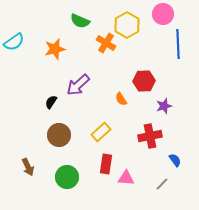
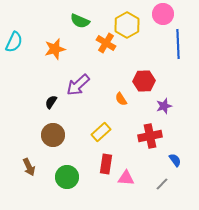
cyan semicircle: rotated 30 degrees counterclockwise
brown circle: moved 6 px left
brown arrow: moved 1 px right
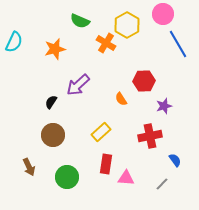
blue line: rotated 28 degrees counterclockwise
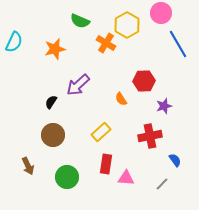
pink circle: moved 2 px left, 1 px up
brown arrow: moved 1 px left, 1 px up
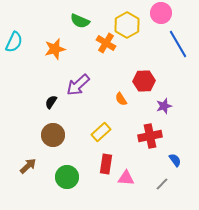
brown arrow: rotated 108 degrees counterclockwise
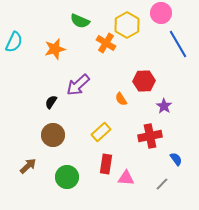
purple star: rotated 21 degrees counterclockwise
blue semicircle: moved 1 px right, 1 px up
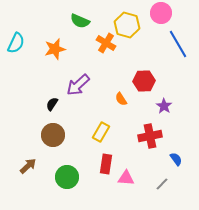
yellow hexagon: rotated 15 degrees counterclockwise
cyan semicircle: moved 2 px right, 1 px down
black semicircle: moved 1 px right, 2 px down
yellow rectangle: rotated 18 degrees counterclockwise
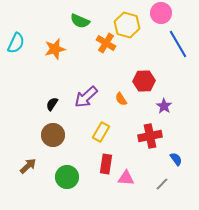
purple arrow: moved 8 px right, 12 px down
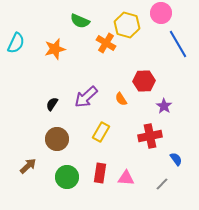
brown circle: moved 4 px right, 4 px down
red rectangle: moved 6 px left, 9 px down
